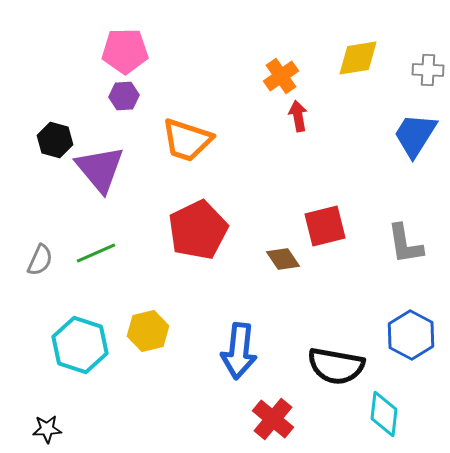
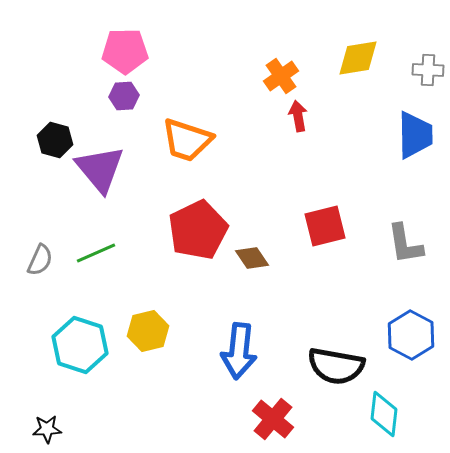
blue trapezoid: rotated 147 degrees clockwise
brown diamond: moved 31 px left, 1 px up
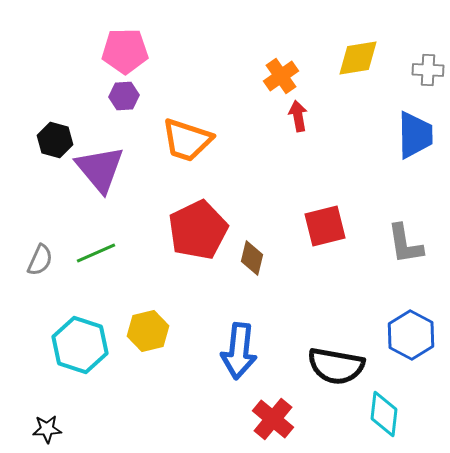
brown diamond: rotated 48 degrees clockwise
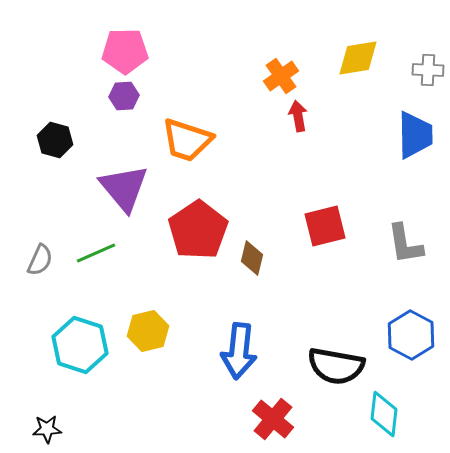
purple triangle: moved 24 px right, 19 px down
red pentagon: rotated 8 degrees counterclockwise
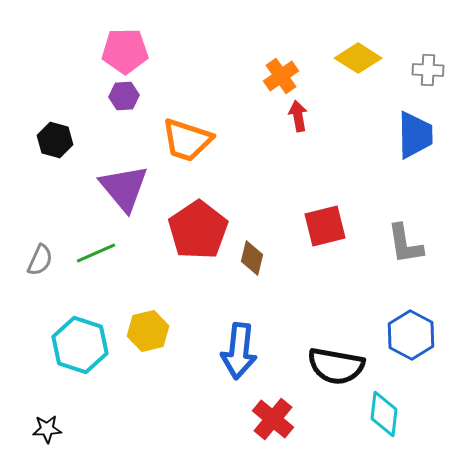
yellow diamond: rotated 42 degrees clockwise
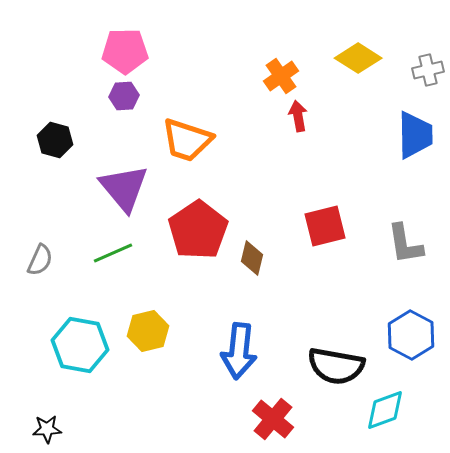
gray cross: rotated 16 degrees counterclockwise
green line: moved 17 px right
cyan hexagon: rotated 8 degrees counterclockwise
cyan diamond: moved 1 px right, 4 px up; rotated 63 degrees clockwise
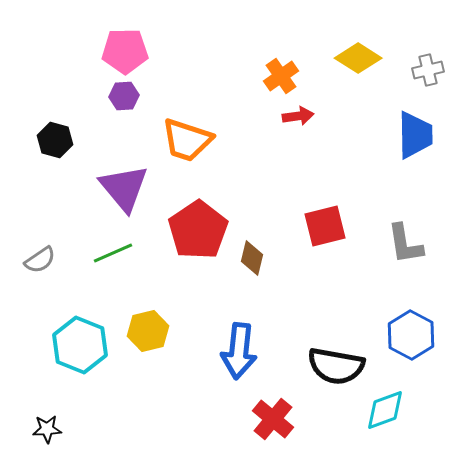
red arrow: rotated 92 degrees clockwise
gray semicircle: rotated 32 degrees clockwise
cyan hexagon: rotated 12 degrees clockwise
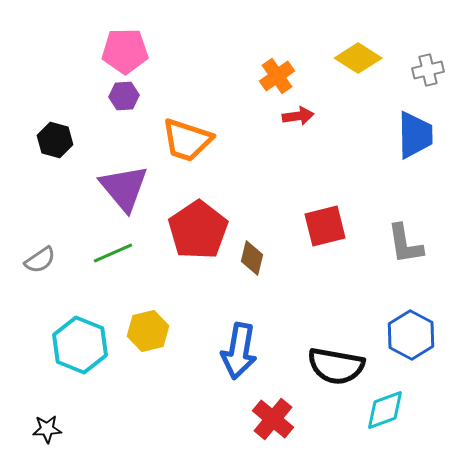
orange cross: moved 4 px left
blue arrow: rotated 4 degrees clockwise
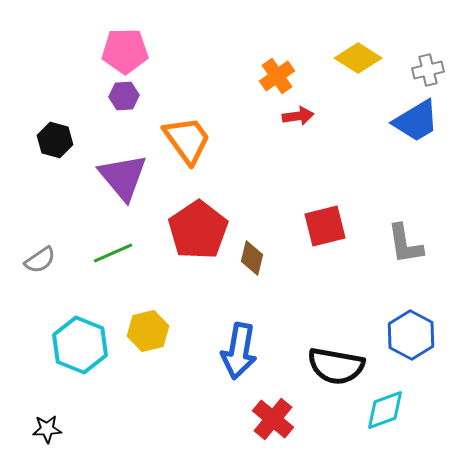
blue trapezoid: moved 1 px right, 14 px up; rotated 60 degrees clockwise
orange trapezoid: rotated 144 degrees counterclockwise
purple triangle: moved 1 px left, 11 px up
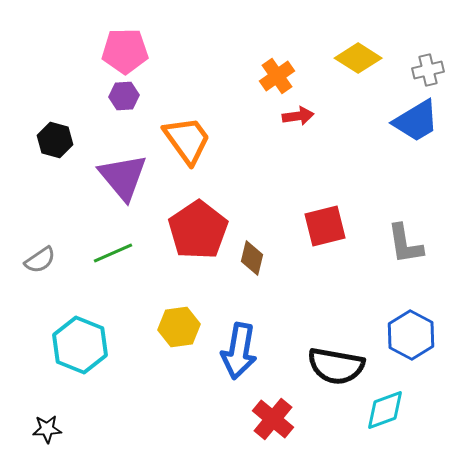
yellow hexagon: moved 31 px right, 4 px up; rotated 6 degrees clockwise
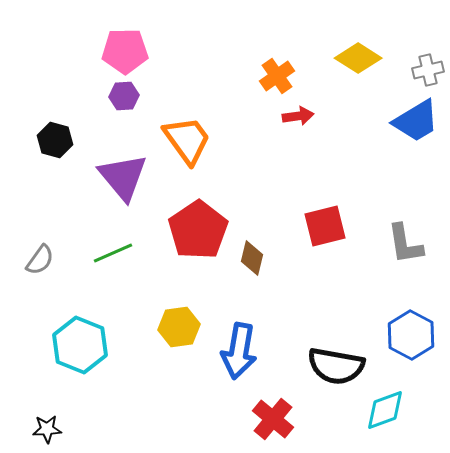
gray semicircle: rotated 20 degrees counterclockwise
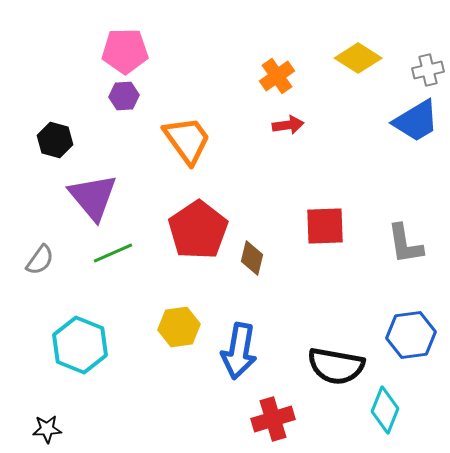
red arrow: moved 10 px left, 9 px down
purple triangle: moved 30 px left, 20 px down
red square: rotated 12 degrees clockwise
blue hexagon: rotated 24 degrees clockwise
cyan diamond: rotated 48 degrees counterclockwise
red cross: rotated 33 degrees clockwise
